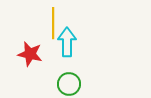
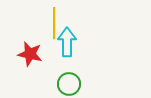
yellow line: moved 1 px right
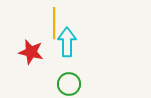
red star: moved 1 px right, 2 px up
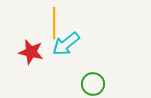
cyan arrow: moved 1 px left, 2 px down; rotated 128 degrees counterclockwise
green circle: moved 24 px right
